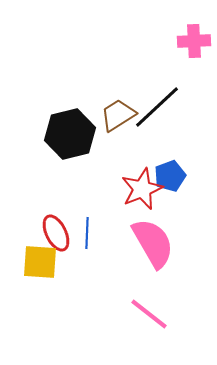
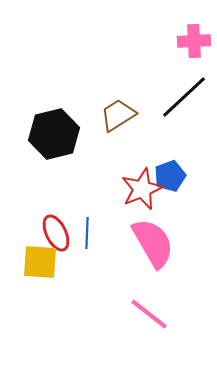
black line: moved 27 px right, 10 px up
black hexagon: moved 16 px left
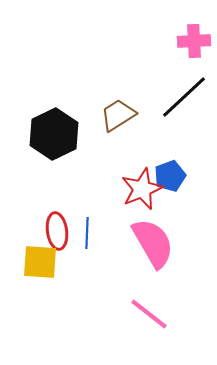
black hexagon: rotated 12 degrees counterclockwise
red ellipse: moved 1 px right, 2 px up; rotated 18 degrees clockwise
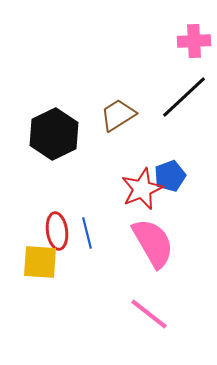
blue line: rotated 16 degrees counterclockwise
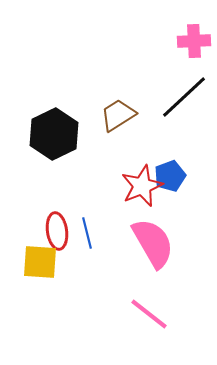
red star: moved 3 px up
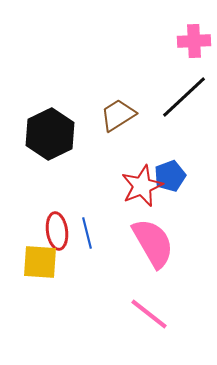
black hexagon: moved 4 px left
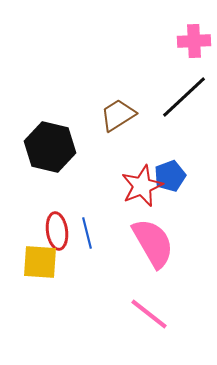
black hexagon: moved 13 px down; rotated 21 degrees counterclockwise
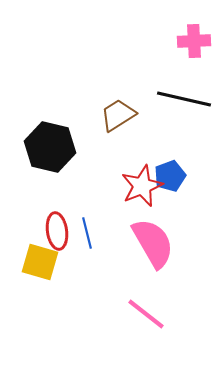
black line: moved 2 px down; rotated 56 degrees clockwise
yellow square: rotated 12 degrees clockwise
pink line: moved 3 px left
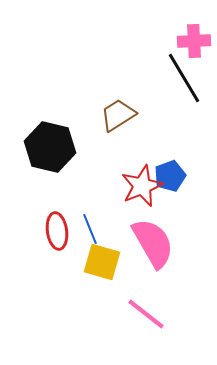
black line: moved 21 px up; rotated 46 degrees clockwise
blue line: moved 3 px right, 4 px up; rotated 8 degrees counterclockwise
yellow square: moved 62 px right
